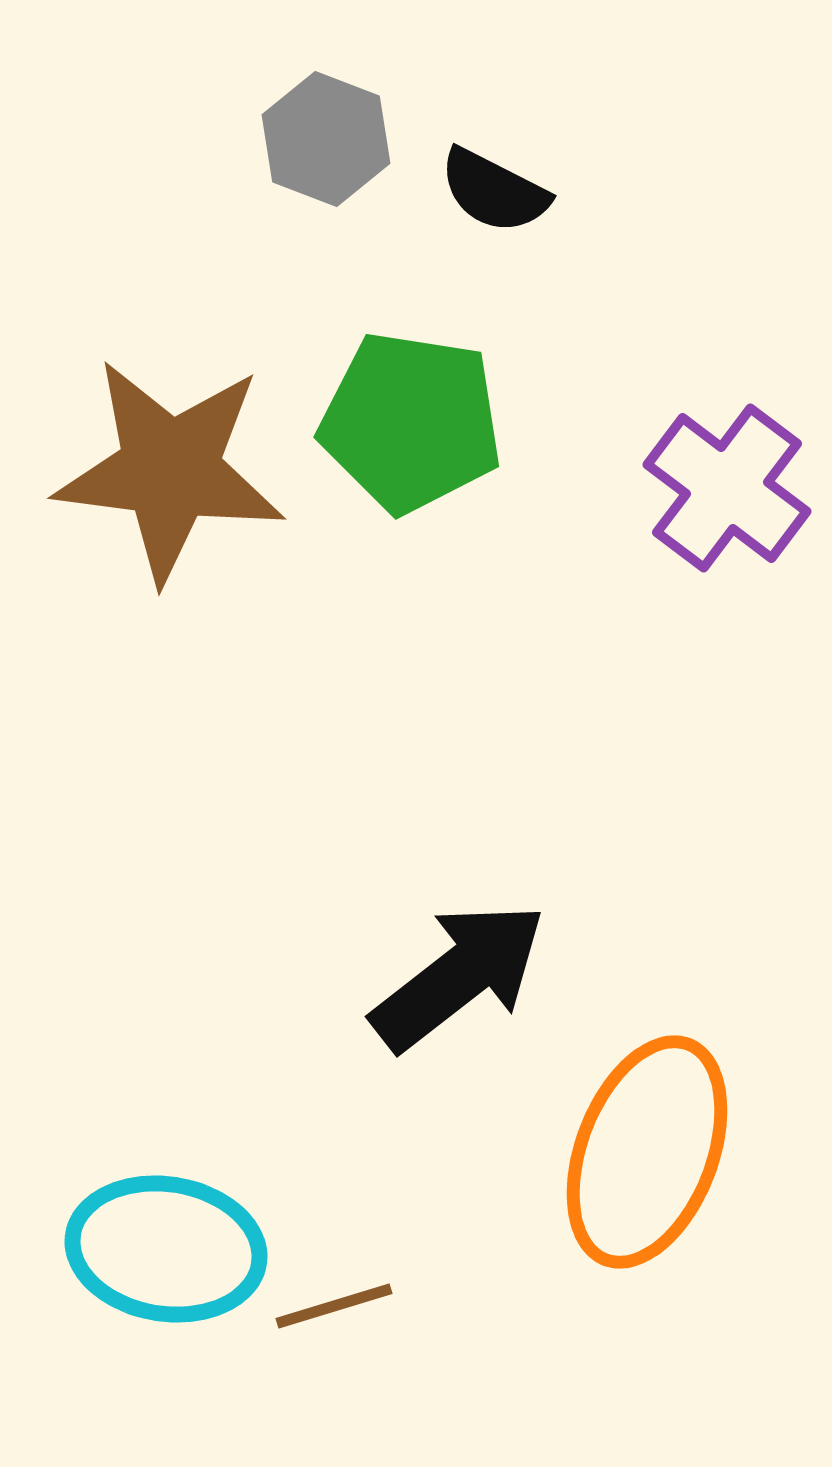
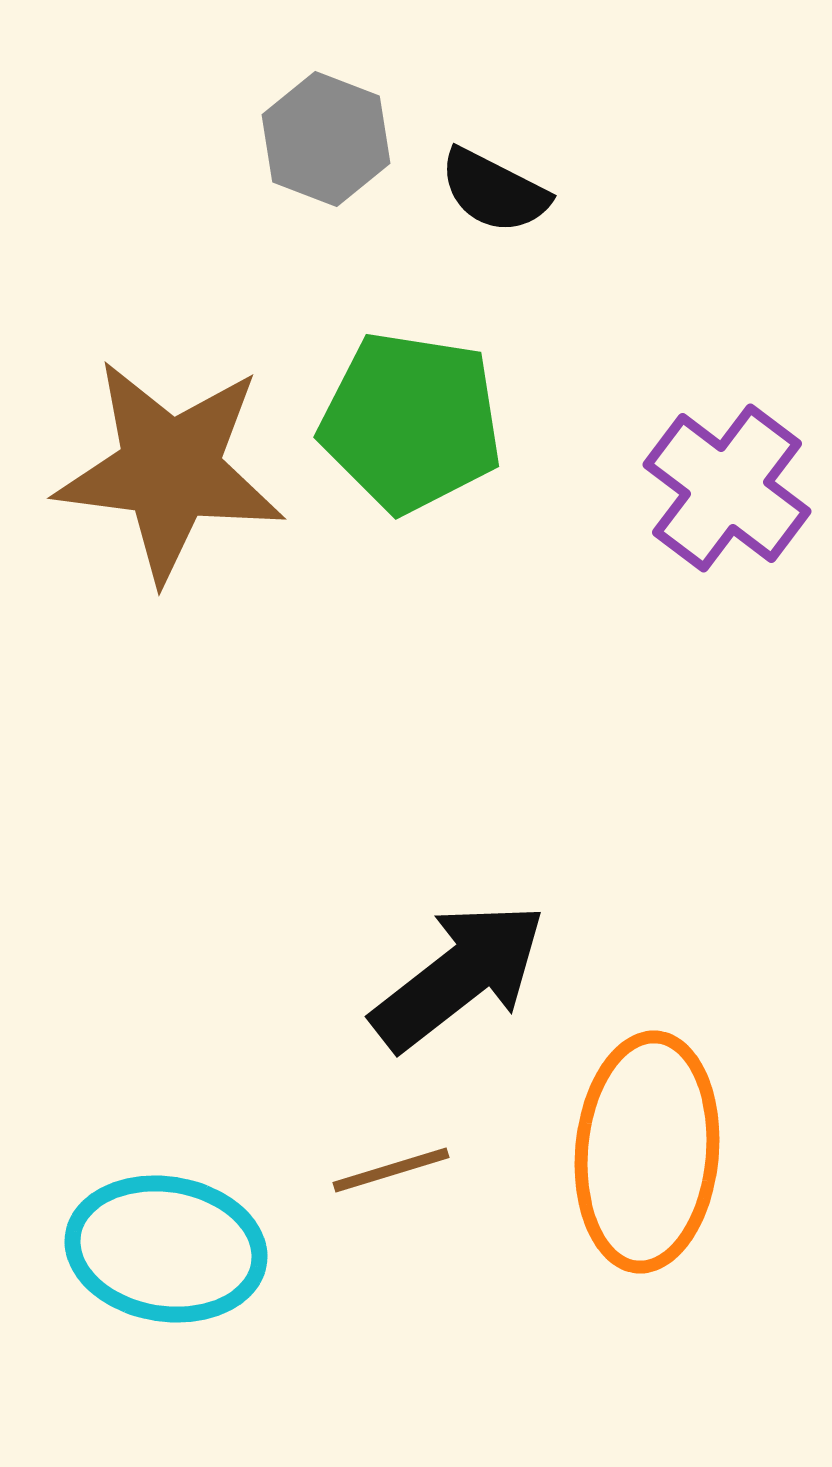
orange ellipse: rotated 16 degrees counterclockwise
brown line: moved 57 px right, 136 px up
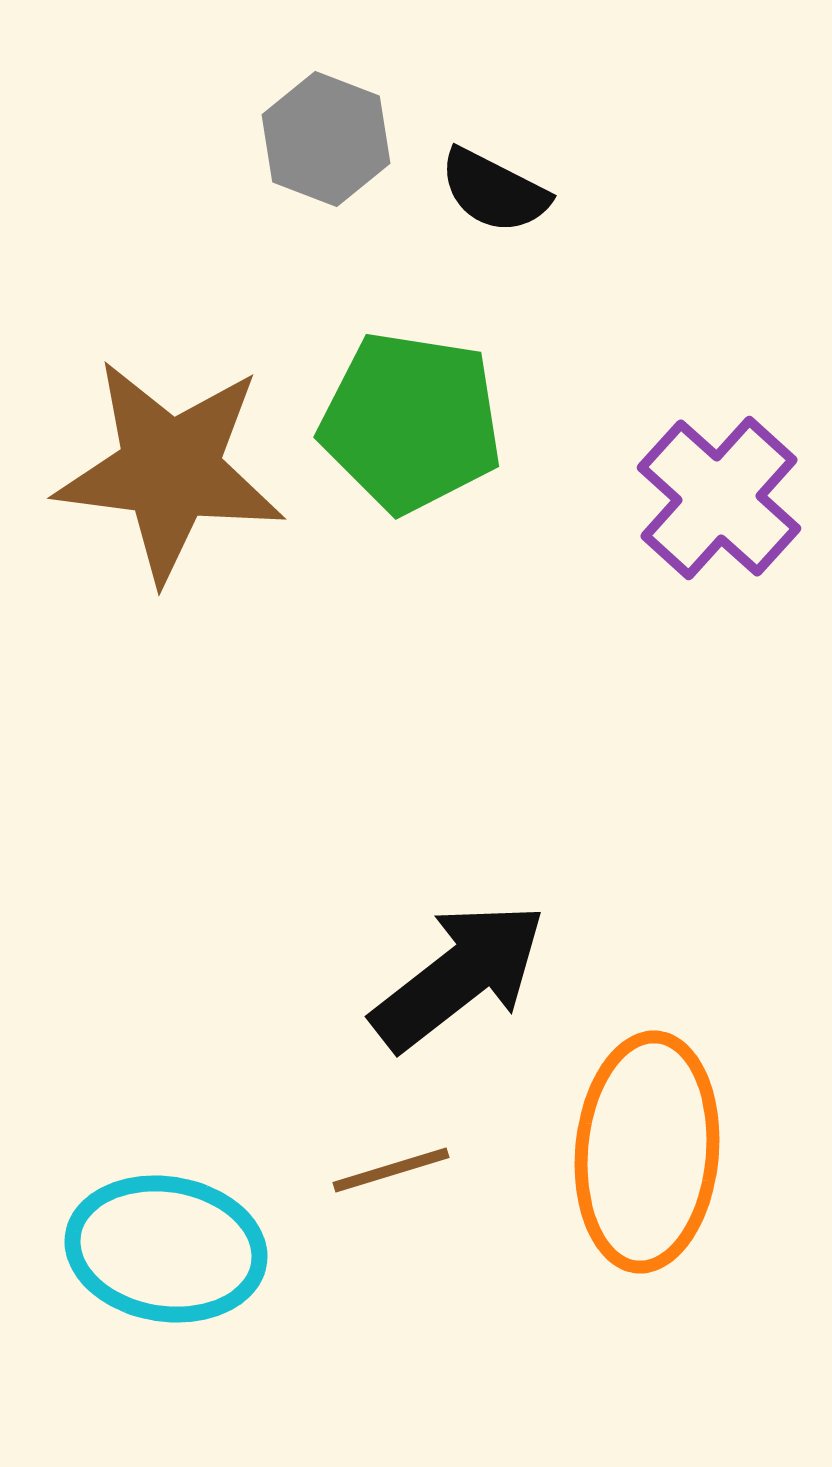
purple cross: moved 8 px left, 10 px down; rotated 5 degrees clockwise
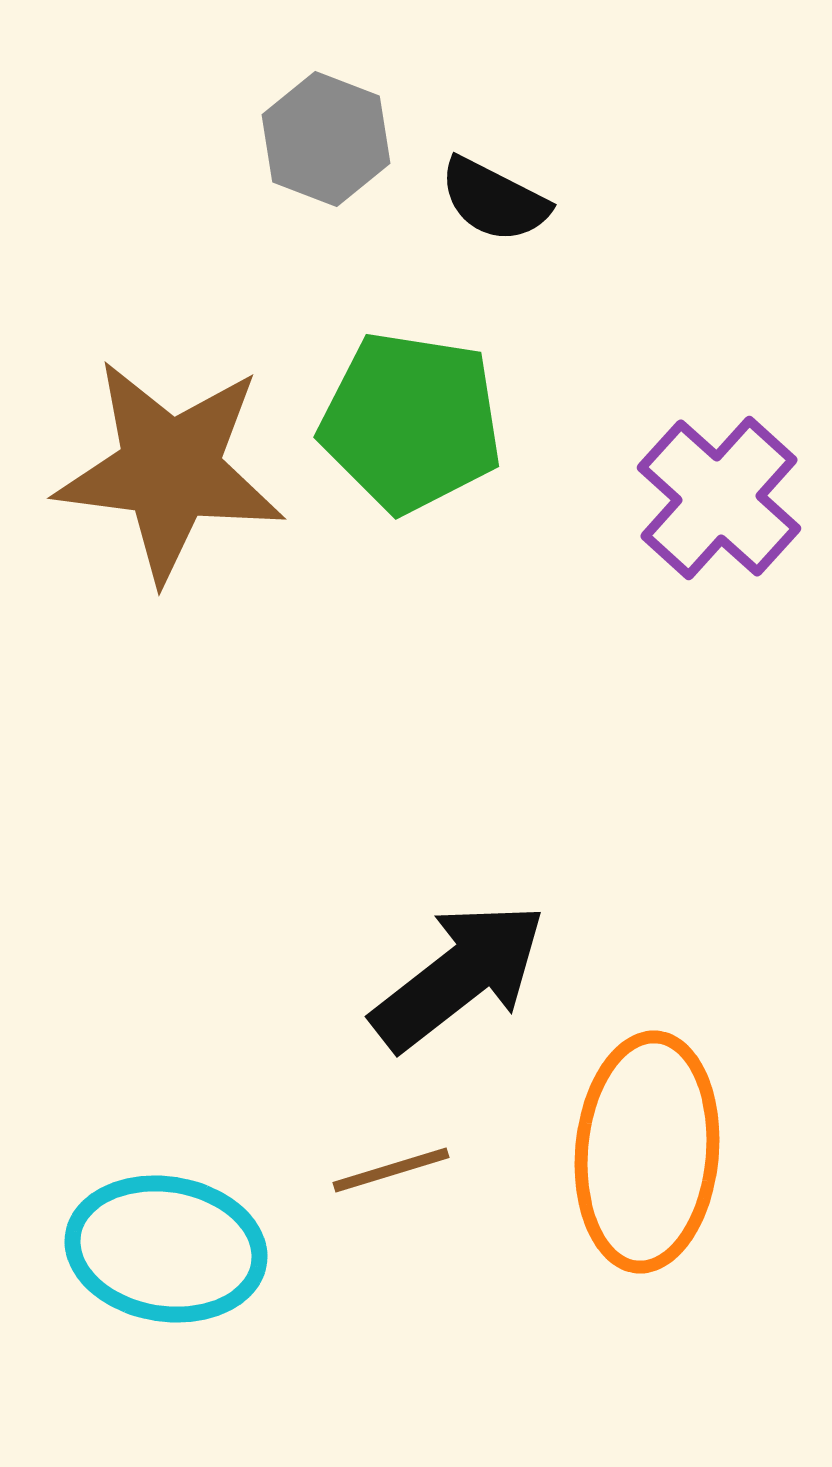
black semicircle: moved 9 px down
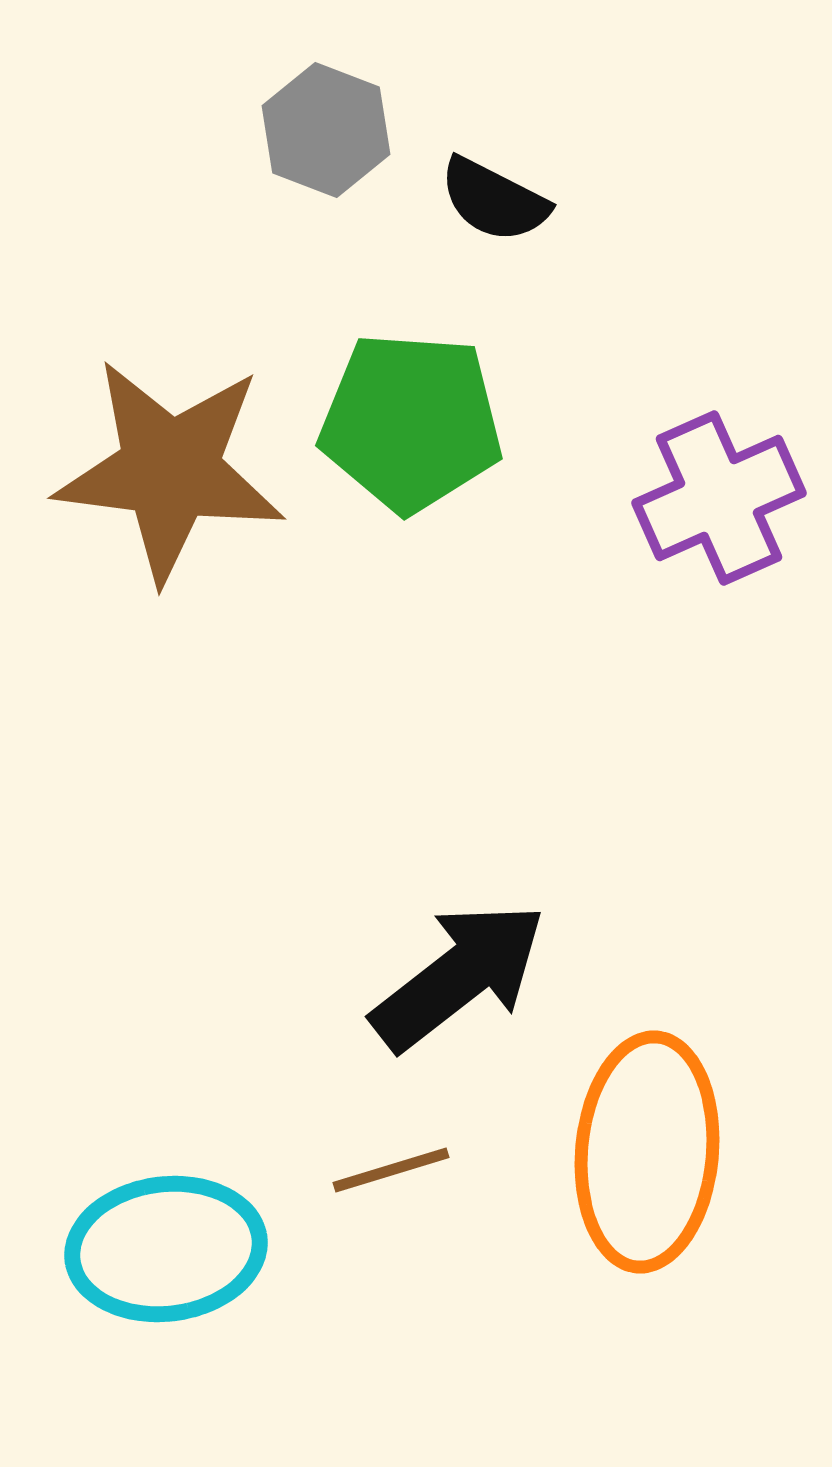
gray hexagon: moved 9 px up
green pentagon: rotated 5 degrees counterclockwise
purple cross: rotated 24 degrees clockwise
cyan ellipse: rotated 16 degrees counterclockwise
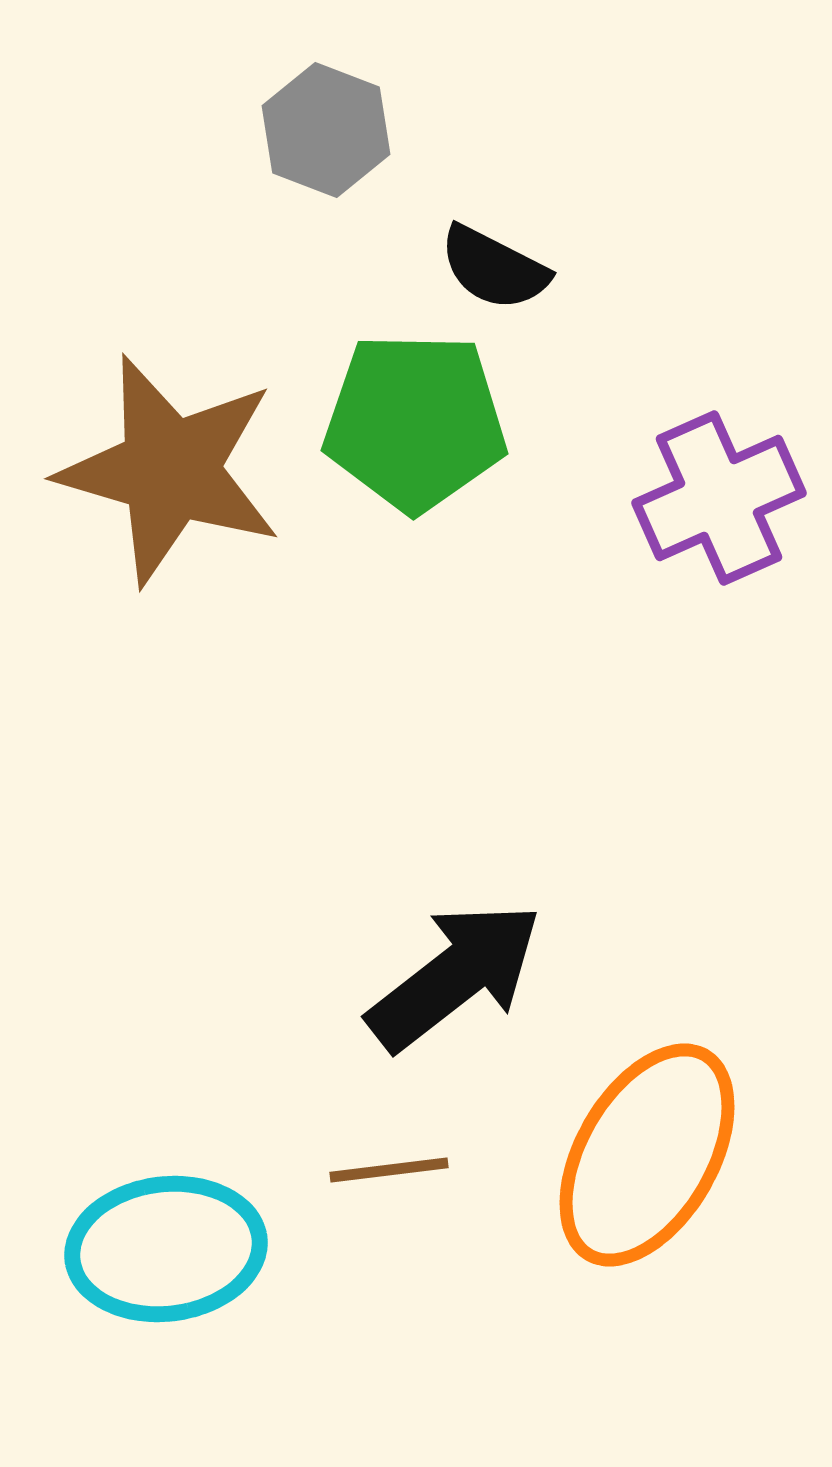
black semicircle: moved 68 px down
green pentagon: moved 4 px right; rotated 3 degrees counterclockwise
brown star: rotated 9 degrees clockwise
black arrow: moved 4 px left
orange ellipse: moved 3 px down; rotated 25 degrees clockwise
brown line: moved 2 px left; rotated 10 degrees clockwise
